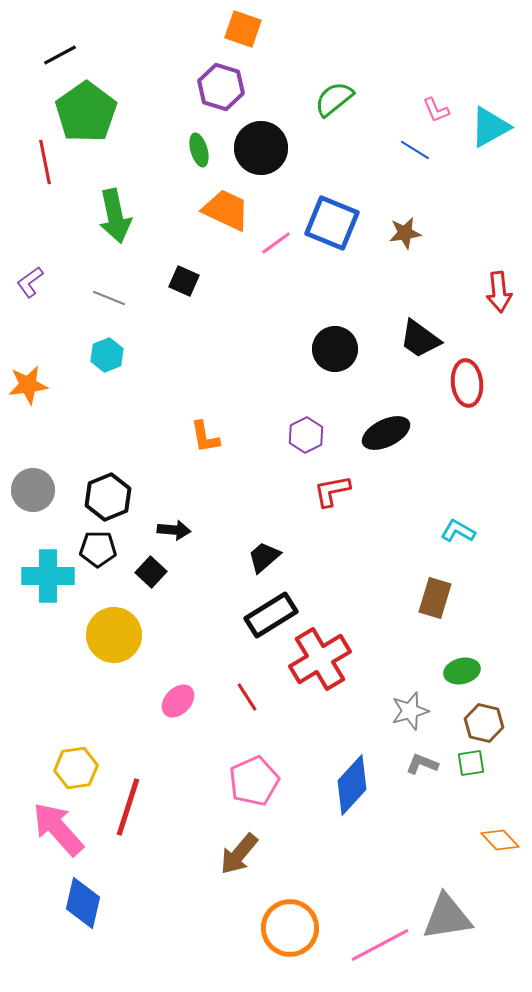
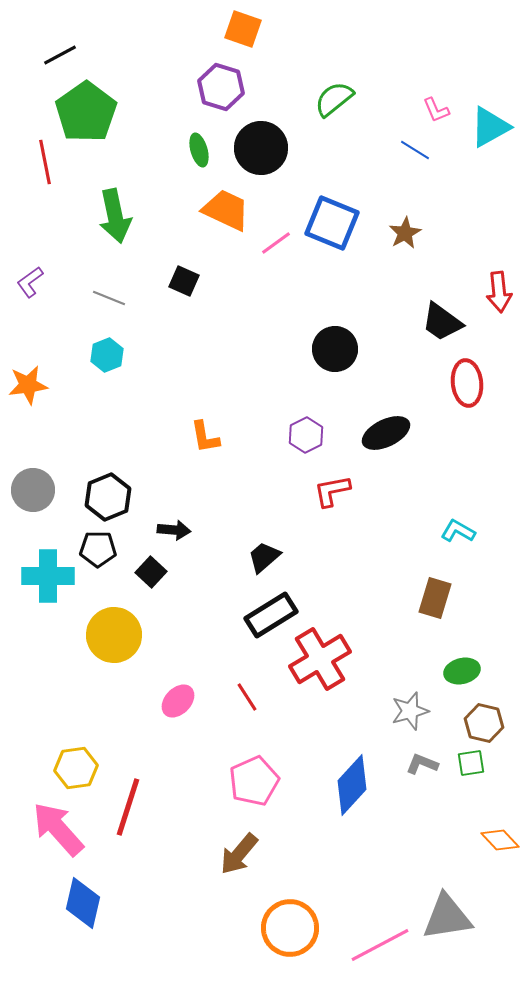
brown star at (405, 233): rotated 20 degrees counterclockwise
black trapezoid at (420, 339): moved 22 px right, 17 px up
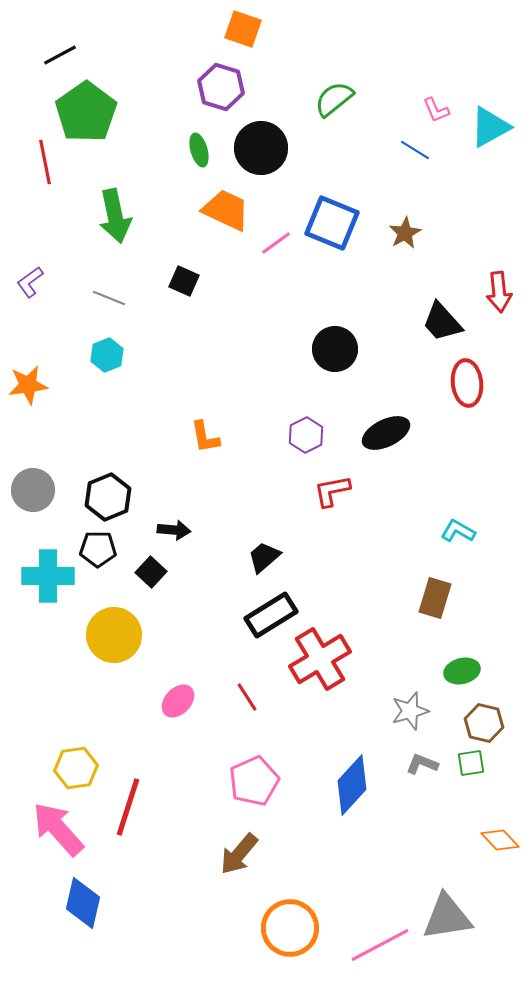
black trapezoid at (442, 322): rotated 12 degrees clockwise
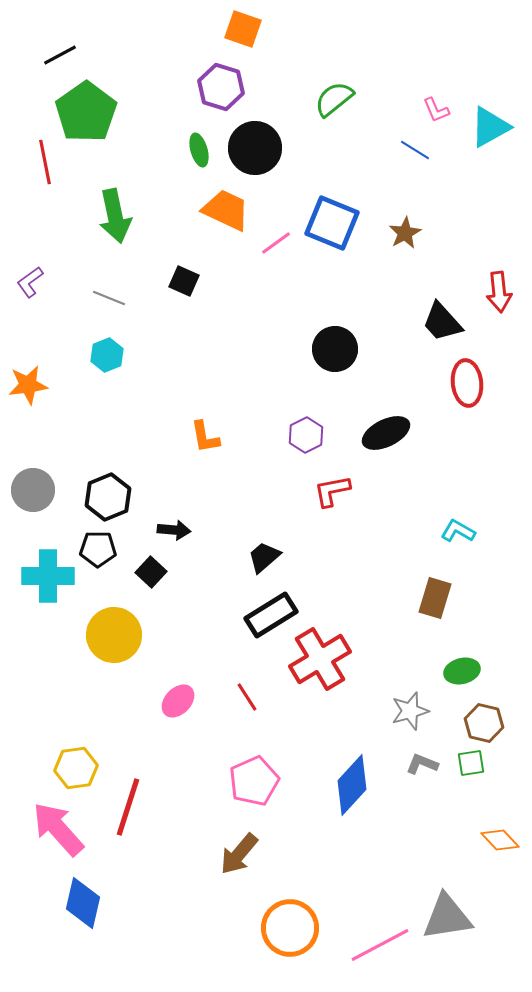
black circle at (261, 148): moved 6 px left
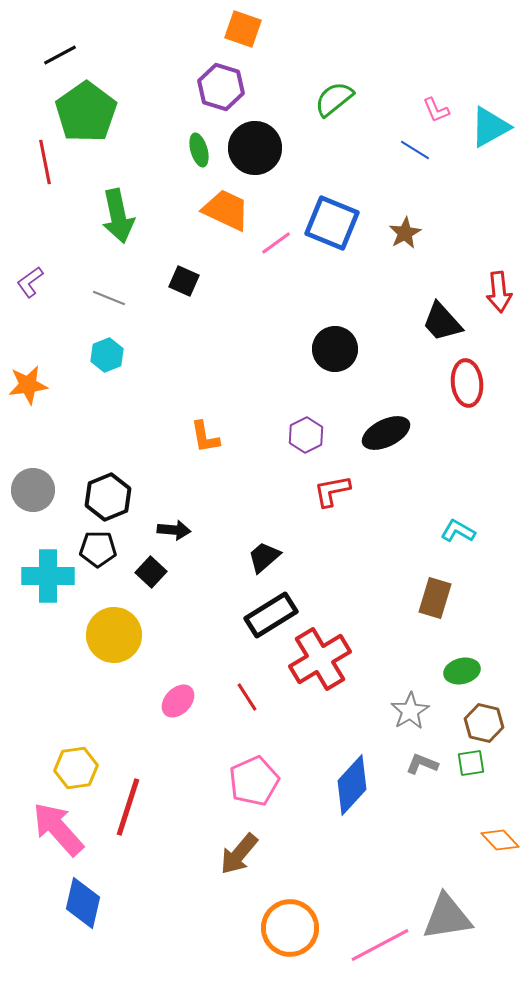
green arrow at (115, 216): moved 3 px right
gray star at (410, 711): rotated 15 degrees counterclockwise
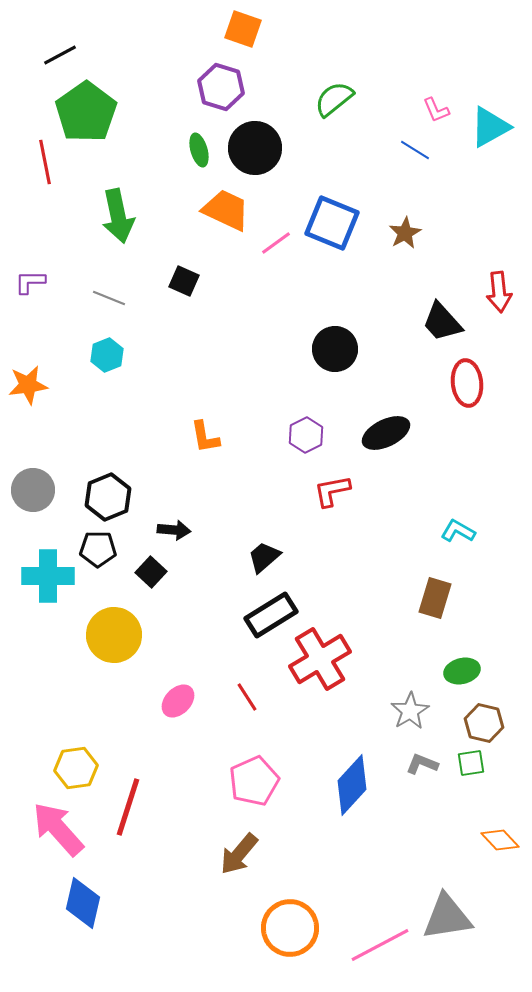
purple L-shape at (30, 282): rotated 36 degrees clockwise
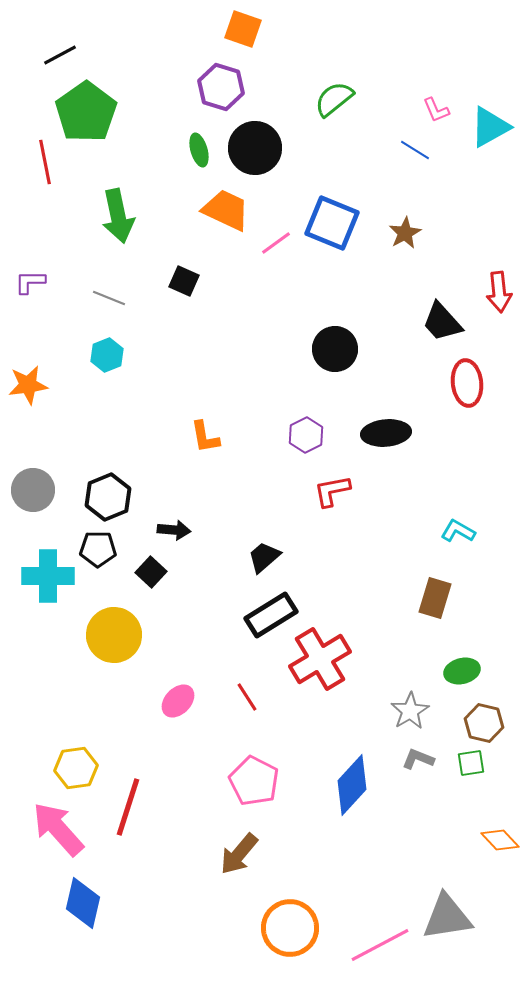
black ellipse at (386, 433): rotated 21 degrees clockwise
gray L-shape at (422, 764): moved 4 px left, 5 px up
pink pentagon at (254, 781): rotated 21 degrees counterclockwise
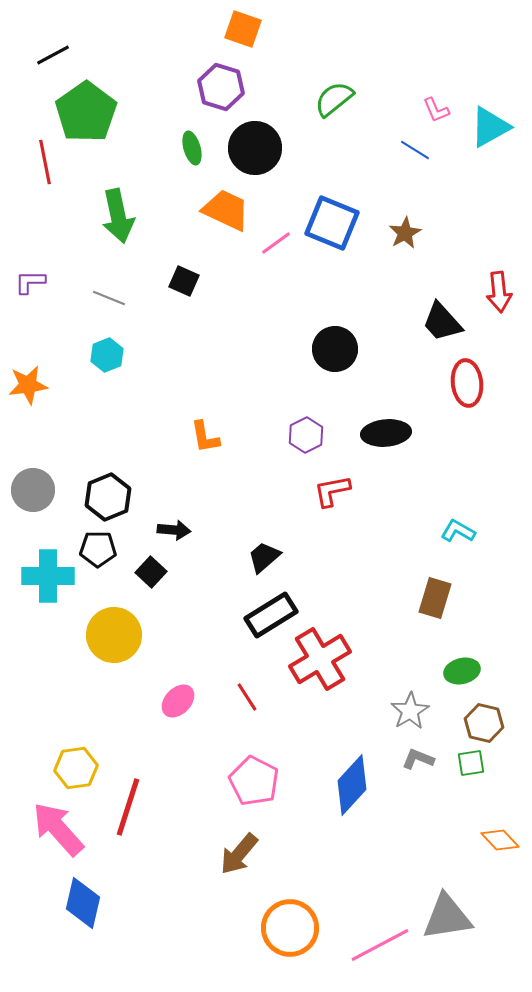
black line at (60, 55): moved 7 px left
green ellipse at (199, 150): moved 7 px left, 2 px up
